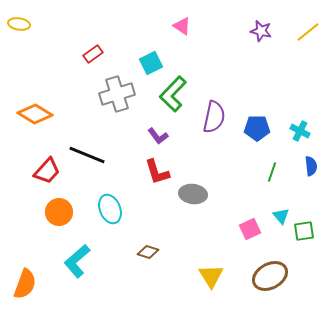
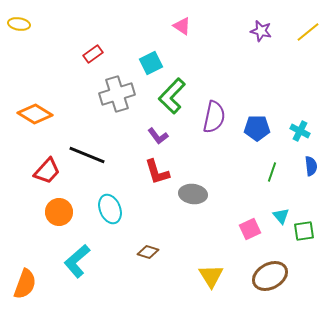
green L-shape: moved 1 px left, 2 px down
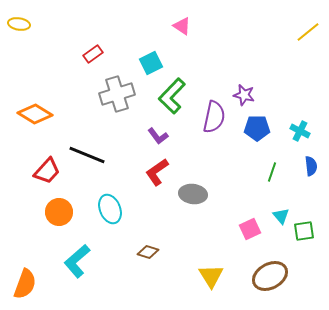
purple star: moved 17 px left, 64 px down
red L-shape: rotated 72 degrees clockwise
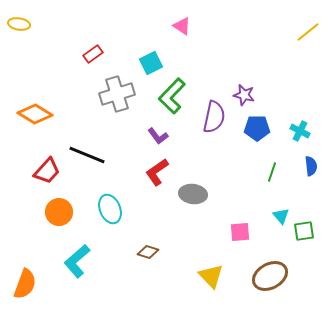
pink square: moved 10 px left, 3 px down; rotated 20 degrees clockwise
yellow triangle: rotated 12 degrees counterclockwise
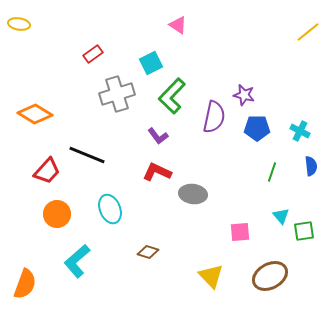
pink triangle: moved 4 px left, 1 px up
red L-shape: rotated 60 degrees clockwise
orange circle: moved 2 px left, 2 px down
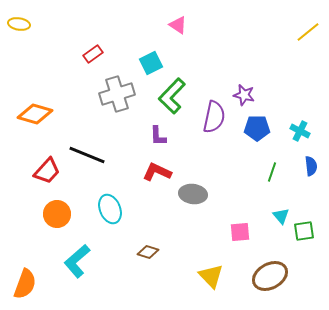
orange diamond: rotated 16 degrees counterclockwise
purple L-shape: rotated 35 degrees clockwise
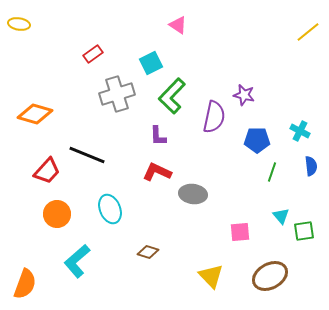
blue pentagon: moved 12 px down
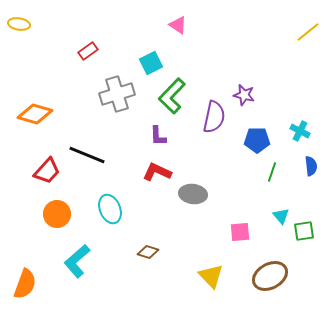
red rectangle: moved 5 px left, 3 px up
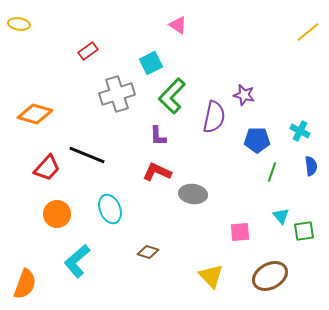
red trapezoid: moved 3 px up
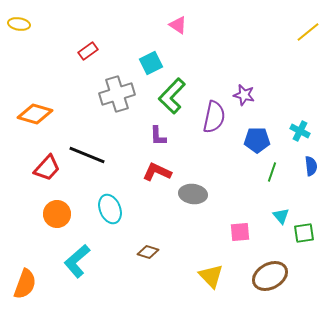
green square: moved 2 px down
